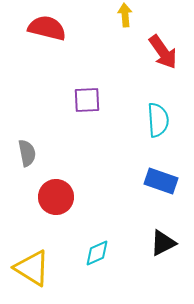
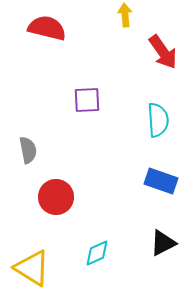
gray semicircle: moved 1 px right, 3 px up
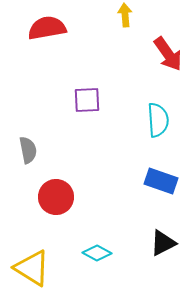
red semicircle: rotated 24 degrees counterclockwise
red arrow: moved 5 px right, 2 px down
cyan diamond: rotated 52 degrees clockwise
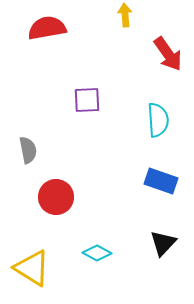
black triangle: rotated 20 degrees counterclockwise
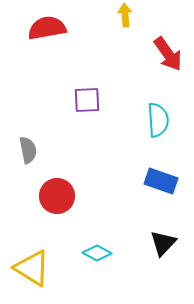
red circle: moved 1 px right, 1 px up
